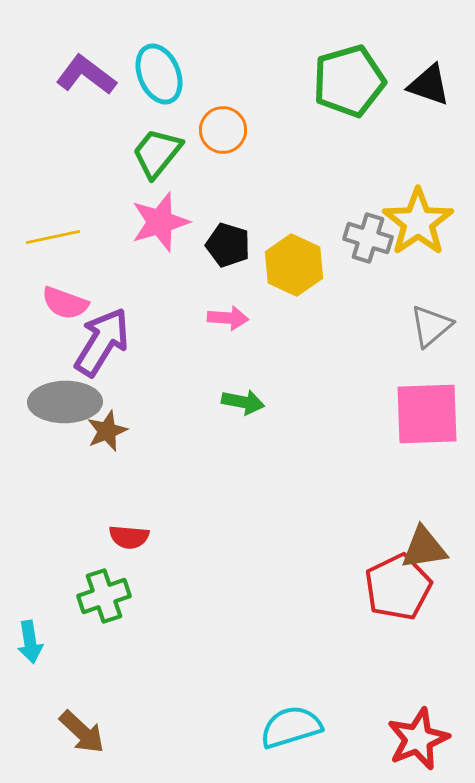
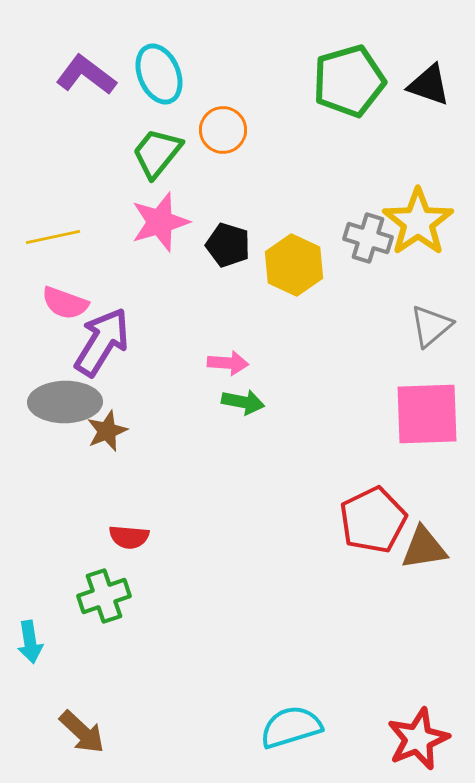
pink arrow: moved 45 px down
red pentagon: moved 25 px left, 67 px up
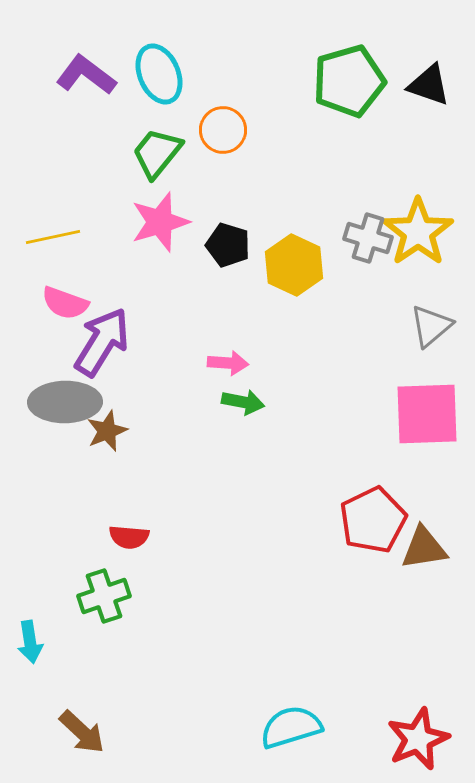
yellow star: moved 10 px down
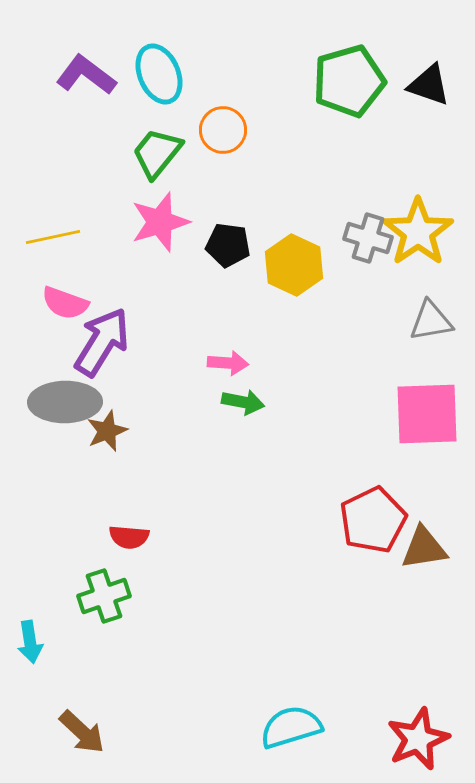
black pentagon: rotated 9 degrees counterclockwise
gray triangle: moved 5 px up; rotated 30 degrees clockwise
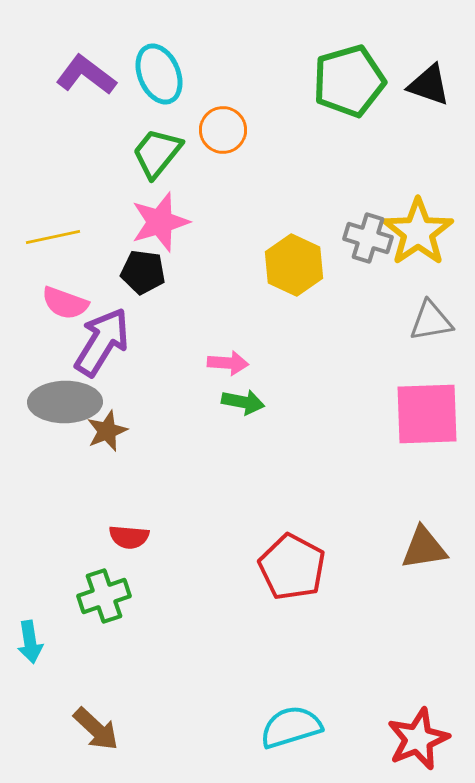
black pentagon: moved 85 px left, 27 px down
red pentagon: moved 81 px left, 47 px down; rotated 18 degrees counterclockwise
brown arrow: moved 14 px right, 3 px up
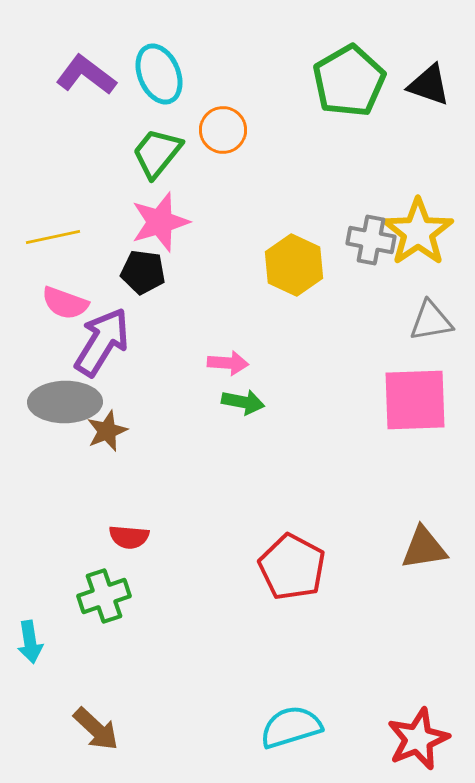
green pentagon: rotated 14 degrees counterclockwise
gray cross: moved 3 px right, 2 px down; rotated 6 degrees counterclockwise
pink square: moved 12 px left, 14 px up
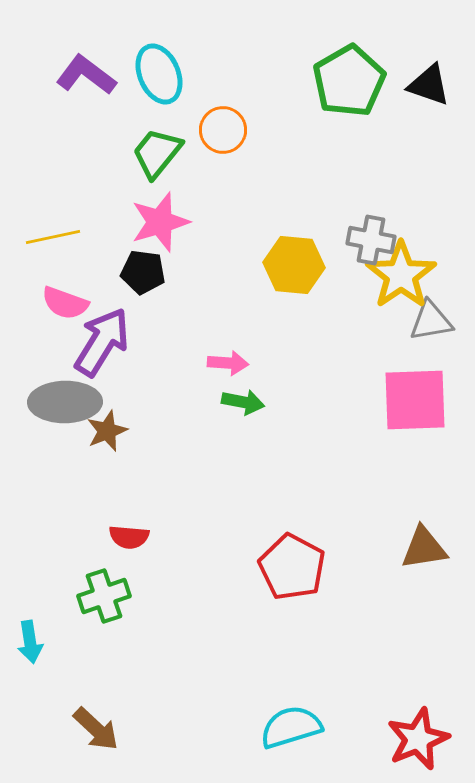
yellow star: moved 17 px left, 43 px down
yellow hexagon: rotated 20 degrees counterclockwise
